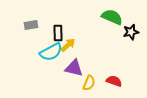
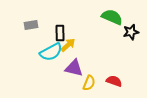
black rectangle: moved 2 px right
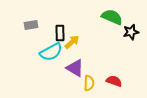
yellow arrow: moved 4 px right, 3 px up
purple triangle: moved 1 px right; rotated 18 degrees clockwise
yellow semicircle: rotated 21 degrees counterclockwise
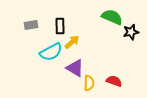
black rectangle: moved 7 px up
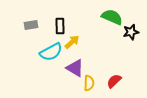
red semicircle: rotated 63 degrees counterclockwise
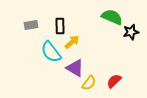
cyan semicircle: rotated 80 degrees clockwise
yellow semicircle: rotated 35 degrees clockwise
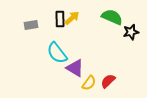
black rectangle: moved 7 px up
yellow arrow: moved 24 px up
cyan semicircle: moved 6 px right, 1 px down
red semicircle: moved 6 px left
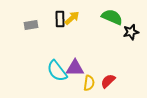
cyan semicircle: moved 18 px down
purple triangle: rotated 30 degrees counterclockwise
yellow semicircle: rotated 28 degrees counterclockwise
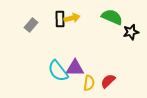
yellow arrow: rotated 28 degrees clockwise
gray rectangle: rotated 40 degrees counterclockwise
cyan semicircle: moved 1 px right
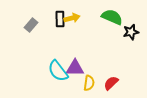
red semicircle: moved 3 px right, 2 px down
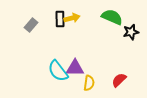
red semicircle: moved 8 px right, 3 px up
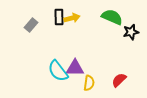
black rectangle: moved 1 px left, 2 px up
